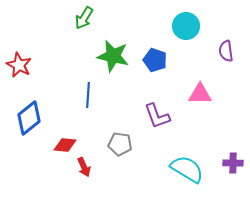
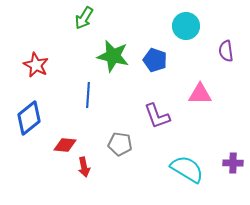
red star: moved 17 px right
red arrow: rotated 12 degrees clockwise
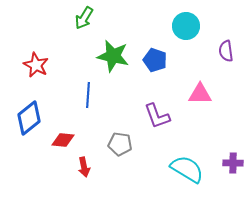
red diamond: moved 2 px left, 5 px up
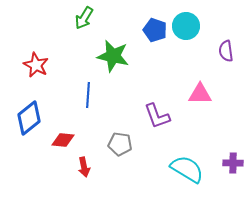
blue pentagon: moved 30 px up
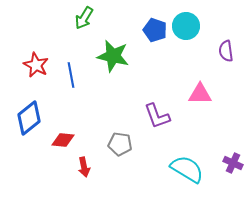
blue line: moved 17 px left, 20 px up; rotated 15 degrees counterclockwise
purple cross: rotated 24 degrees clockwise
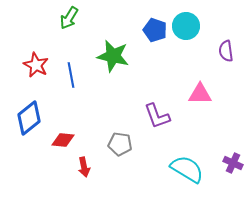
green arrow: moved 15 px left
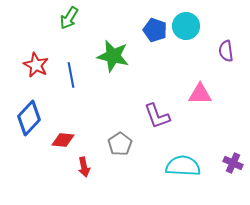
blue diamond: rotated 8 degrees counterclockwise
gray pentagon: rotated 30 degrees clockwise
cyan semicircle: moved 4 px left, 3 px up; rotated 28 degrees counterclockwise
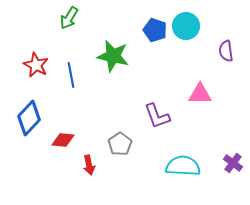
purple cross: rotated 12 degrees clockwise
red arrow: moved 5 px right, 2 px up
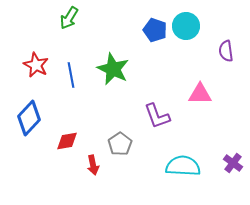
green star: moved 13 px down; rotated 12 degrees clockwise
red diamond: moved 4 px right, 1 px down; rotated 15 degrees counterclockwise
red arrow: moved 4 px right
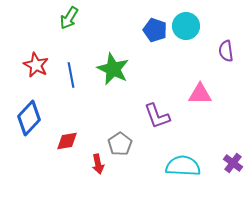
red arrow: moved 5 px right, 1 px up
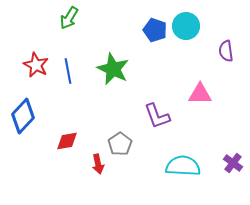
blue line: moved 3 px left, 4 px up
blue diamond: moved 6 px left, 2 px up
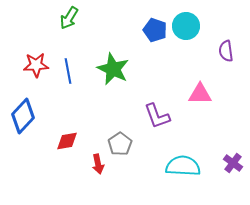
red star: rotated 30 degrees counterclockwise
